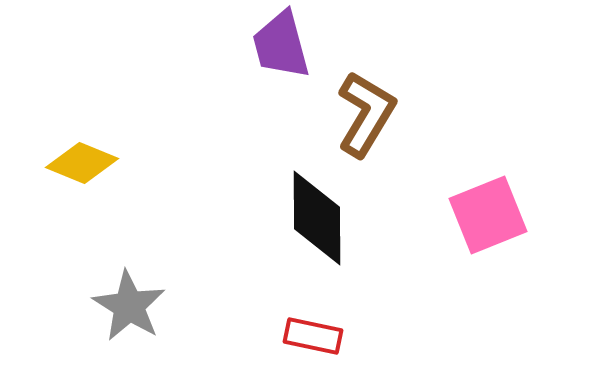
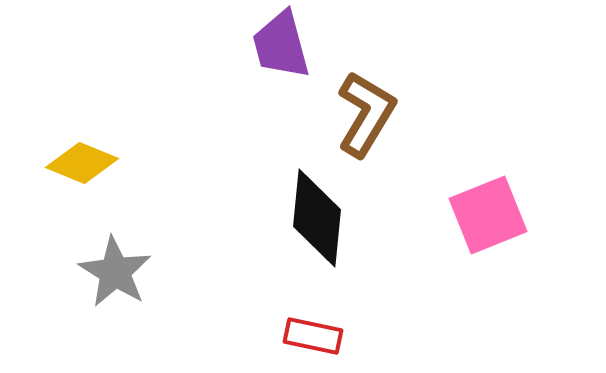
black diamond: rotated 6 degrees clockwise
gray star: moved 14 px left, 34 px up
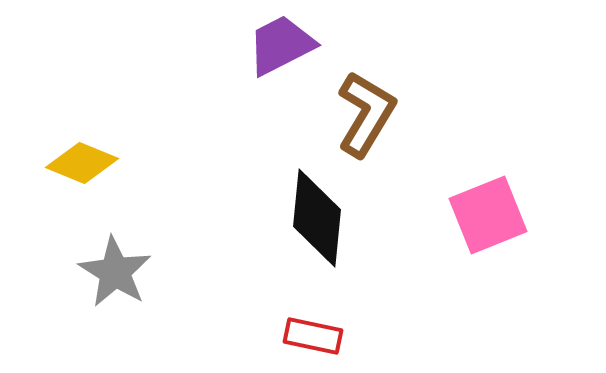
purple trapezoid: rotated 78 degrees clockwise
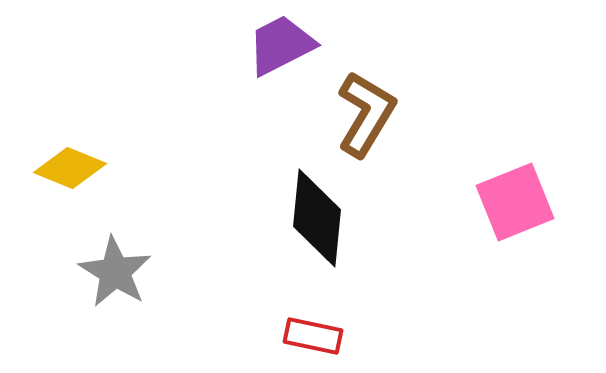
yellow diamond: moved 12 px left, 5 px down
pink square: moved 27 px right, 13 px up
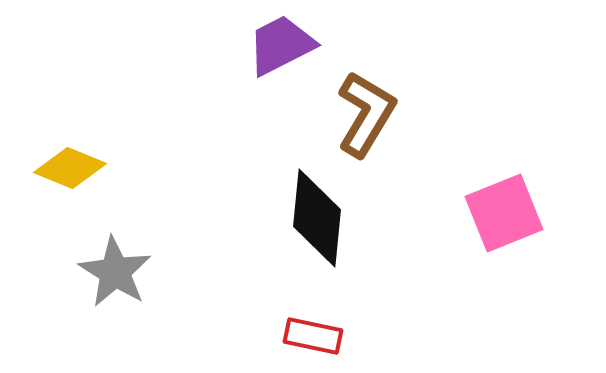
pink square: moved 11 px left, 11 px down
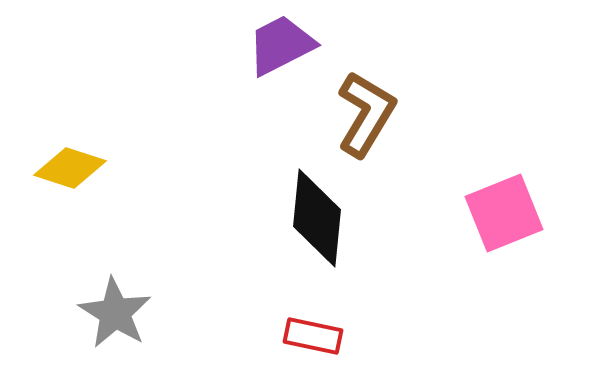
yellow diamond: rotated 4 degrees counterclockwise
gray star: moved 41 px down
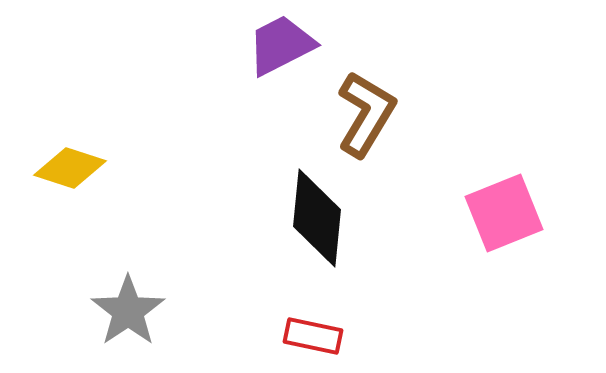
gray star: moved 13 px right, 2 px up; rotated 6 degrees clockwise
